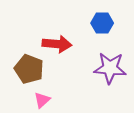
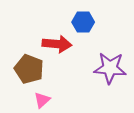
blue hexagon: moved 19 px left, 1 px up
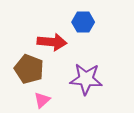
red arrow: moved 5 px left, 2 px up
purple star: moved 24 px left, 11 px down
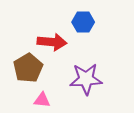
brown pentagon: moved 1 px left, 1 px up; rotated 20 degrees clockwise
purple star: rotated 8 degrees counterclockwise
pink triangle: rotated 48 degrees clockwise
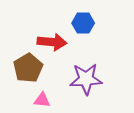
blue hexagon: moved 1 px down
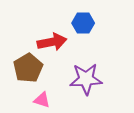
red arrow: rotated 16 degrees counterclockwise
pink triangle: rotated 12 degrees clockwise
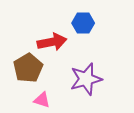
purple star: rotated 12 degrees counterclockwise
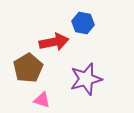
blue hexagon: rotated 10 degrees clockwise
red arrow: moved 2 px right
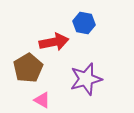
blue hexagon: moved 1 px right
pink triangle: rotated 12 degrees clockwise
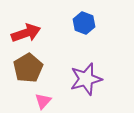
blue hexagon: rotated 10 degrees clockwise
red arrow: moved 28 px left, 9 px up; rotated 8 degrees counterclockwise
pink triangle: moved 1 px right, 1 px down; rotated 42 degrees clockwise
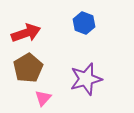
pink triangle: moved 3 px up
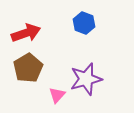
pink triangle: moved 14 px right, 3 px up
